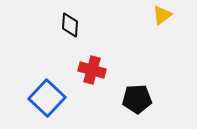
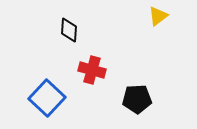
yellow triangle: moved 4 px left, 1 px down
black diamond: moved 1 px left, 5 px down
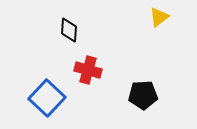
yellow triangle: moved 1 px right, 1 px down
red cross: moved 4 px left
black pentagon: moved 6 px right, 4 px up
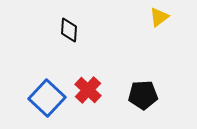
red cross: moved 20 px down; rotated 28 degrees clockwise
